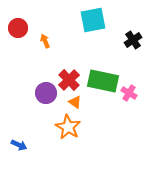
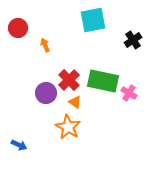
orange arrow: moved 4 px down
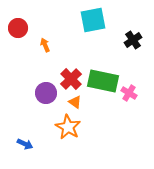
red cross: moved 2 px right, 1 px up
blue arrow: moved 6 px right, 1 px up
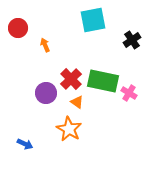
black cross: moved 1 px left
orange triangle: moved 2 px right
orange star: moved 1 px right, 2 px down
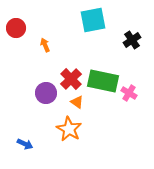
red circle: moved 2 px left
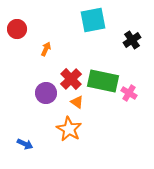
red circle: moved 1 px right, 1 px down
orange arrow: moved 1 px right, 4 px down; rotated 48 degrees clockwise
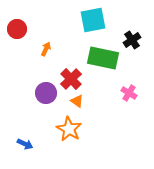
green rectangle: moved 23 px up
orange triangle: moved 1 px up
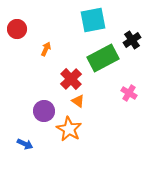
green rectangle: rotated 40 degrees counterclockwise
purple circle: moved 2 px left, 18 px down
orange triangle: moved 1 px right
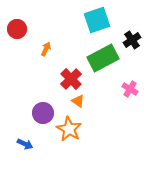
cyan square: moved 4 px right; rotated 8 degrees counterclockwise
pink cross: moved 1 px right, 4 px up
purple circle: moved 1 px left, 2 px down
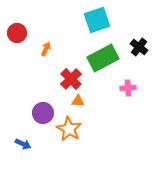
red circle: moved 4 px down
black cross: moved 7 px right, 7 px down; rotated 18 degrees counterclockwise
pink cross: moved 2 px left, 1 px up; rotated 35 degrees counterclockwise
orange triangle: rotated 32 degrees counterclockwise
blue arrow: moved 2 px left
